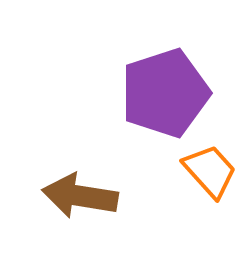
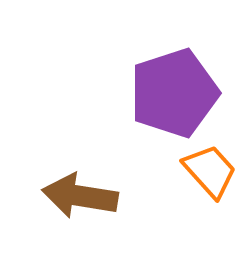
purple pentagon: moved 9 px right
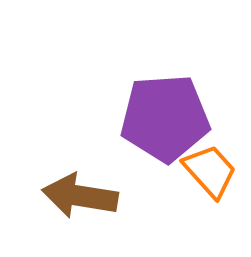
purple pentagon: moved 9 px left, 25 px down; rotated 14 degrees clockwise
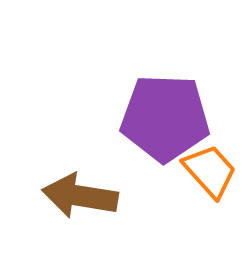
purple pentagon: rotated 6 degrees clockwise
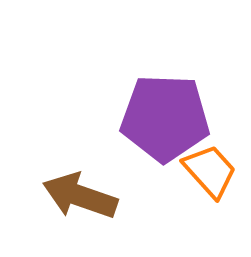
brown arrow: rotated 10 degrees clockwise
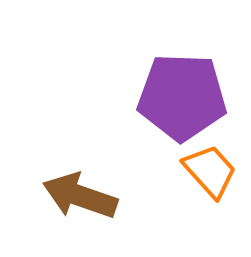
purple pentagon: moved 17 px right, 21 px up
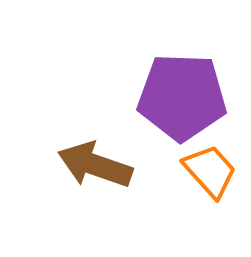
brown arrow: moved 15 px right, 31 px up
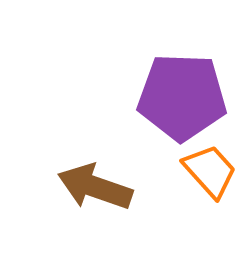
brown arrow: moved 22 px down
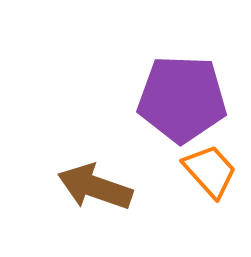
purple pentagon: moved 2 px down
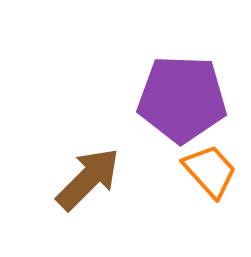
brown arrow: moved 7 px left, 8 px up; rotated 116 degrees clockwise
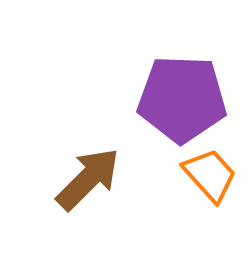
orange trapezoid: moved 4 px down
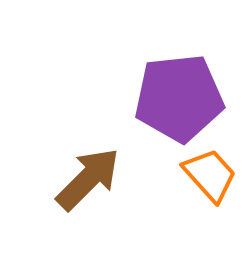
purple pentagon: moved 3 px left, 1 px up; rotated 8 degrees counterclockwise
